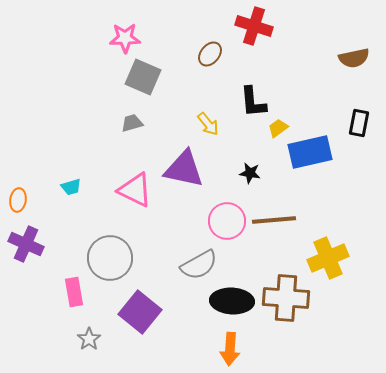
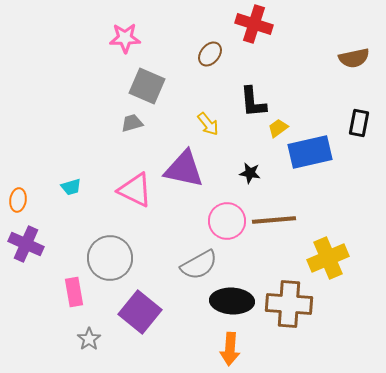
red cross: moved 2 px up
gray square: moved 4 px right, 9 px down
brown cross: moved 3 px right, 6 px down
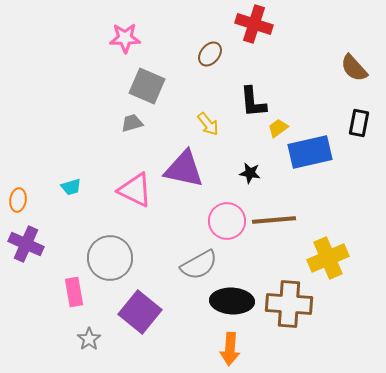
brown semicircle: moved 10 px down; rotated 60 degrees clockwise
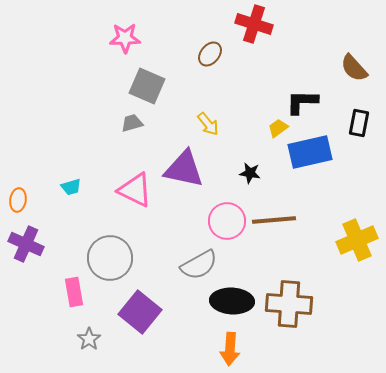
black L-shape: moved 49 px right; rotated 96 degrees clockwise
yellow cross: moved 29 px right, 18 px up
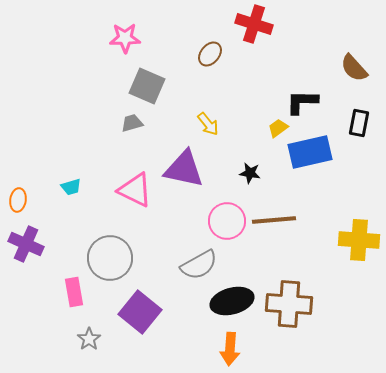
yellow cross: moved 2 px right; rotated 27 degrees clockwise
black ellipse: rotated 18 degrees counterclockwise
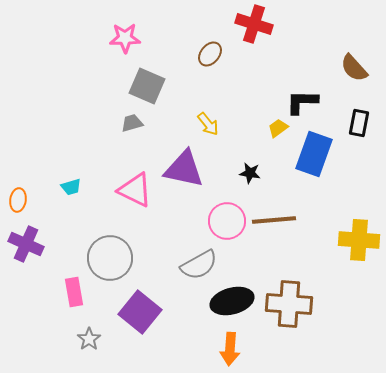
blue rectangle: moved 4 px right, 2 px down; rotated 57 degrees counterclockwise
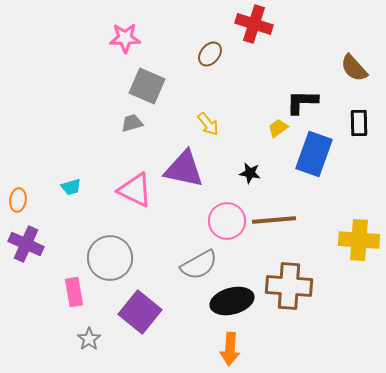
black rectangle: rotated 12 degrees counterclockwise
brown cross: moved 18 px up
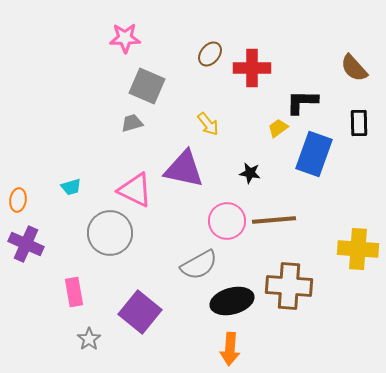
red cross: moved 2 px left, 44 px down; rotated 18 degrees counterclockwise
yellow cross: moved 1 px left, 9 px down
gray circle: moved 25 px up
